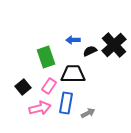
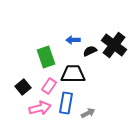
black cross: rotated 10 degrees counterclockwise
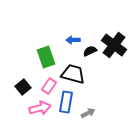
black trapezoid: rotated 15 degrees clockwise
blue rectangle: moved 1 px up
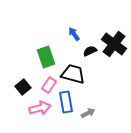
blue arrow: moved 1 px right, 6 px up; rotated 56 degrees clockwise
black cross: moved 1 px up
pink rectangle: moved 1 px up
blue rectangle: rotated 20 degrees counterclockwise
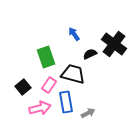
black semicircle: moved 3 px down
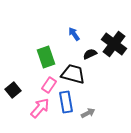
black square: moved 10 px left, 3 px down
pink arrow: rotated 35 degrees counterclockwise
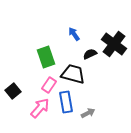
black square: moved 1 px down
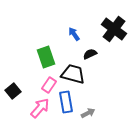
black cross: moved 15 px up
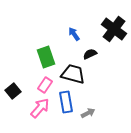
pink rectangle: moved 4 px left
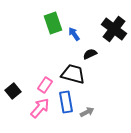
green rectangle: moved 7 px right, 34 px up
gray arrow: moved 1 px left, 1 px up
